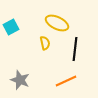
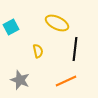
yellow semicircle: moved 7 px left, 8 px down
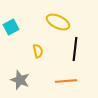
yellow ellipse: moved 1 px right, 1 px up
orange line: rotated 20 degrees clockwise
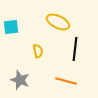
cyan square: rotated 21 degrees clockwise
orange line: rotated 20 degrees clockwise
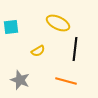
yellow ellipse: moved 1 px down
yellow semicircle: rotated 72 degrees clockwise
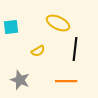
orange line: rotated 15 degrees counterclockwise
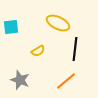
orange line: rotated 40 degrees counterclockwise
